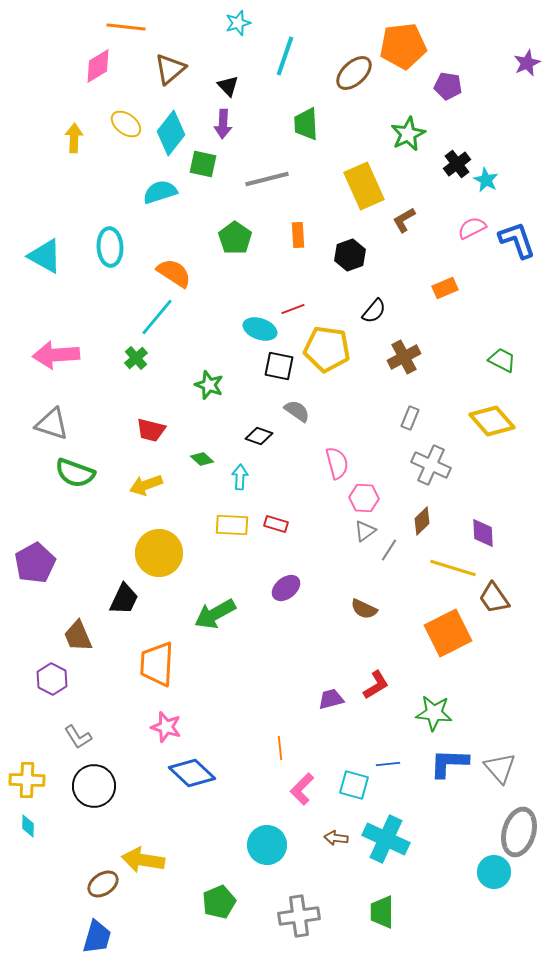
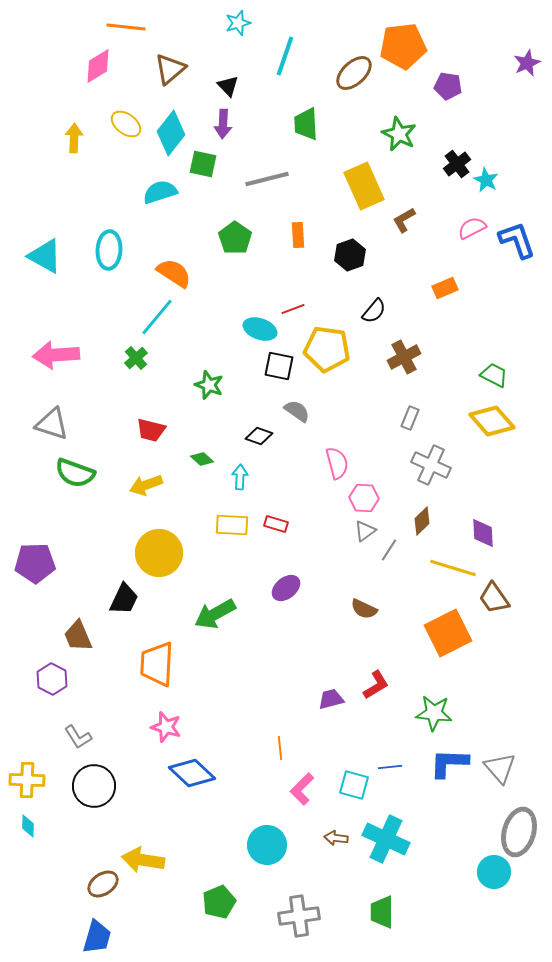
green star at (408, 134): moved 9 px left; rotated 20 degrees counterclockwise
cyan ellipse at (110, 247): moved 1 px left, 3 px down; rotated 6 degrees clockwise
green trapezoid at (502, 360): moved 8 px left, 15 px down
purple pentagon at (35, 563): rotated 27 degrees clockwise
blue line at (388, 764): moved 2 px right, 3 px down
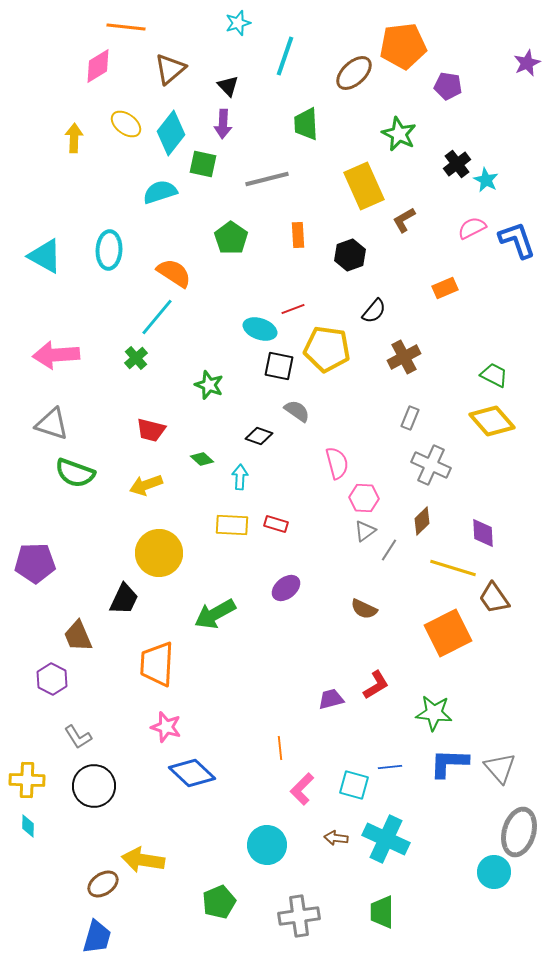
green pentagon at (235, 238): moved 4 px left
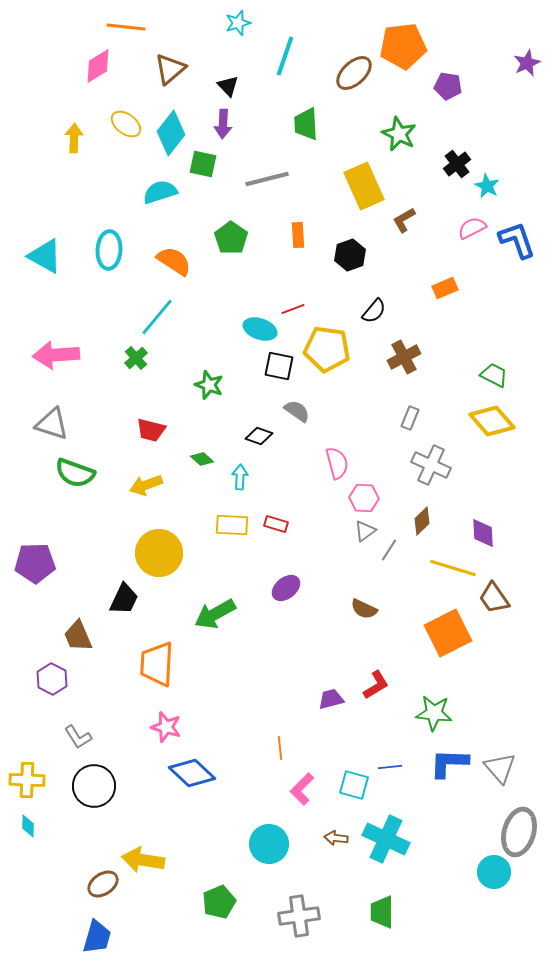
cyan star at (486, 180): moved 1 px right, 6 px down
orange semicircle at (174, 273): moved 12 px up
cyan circle at (267, 845): moved 2 px right, 1 px up
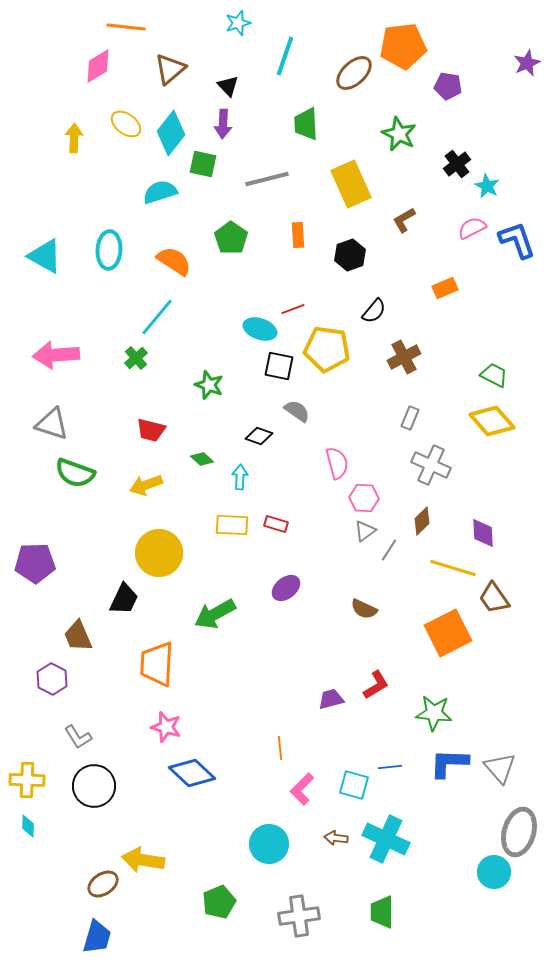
yellow rectangle at (364, 186): moved 13 px left, 2 px up
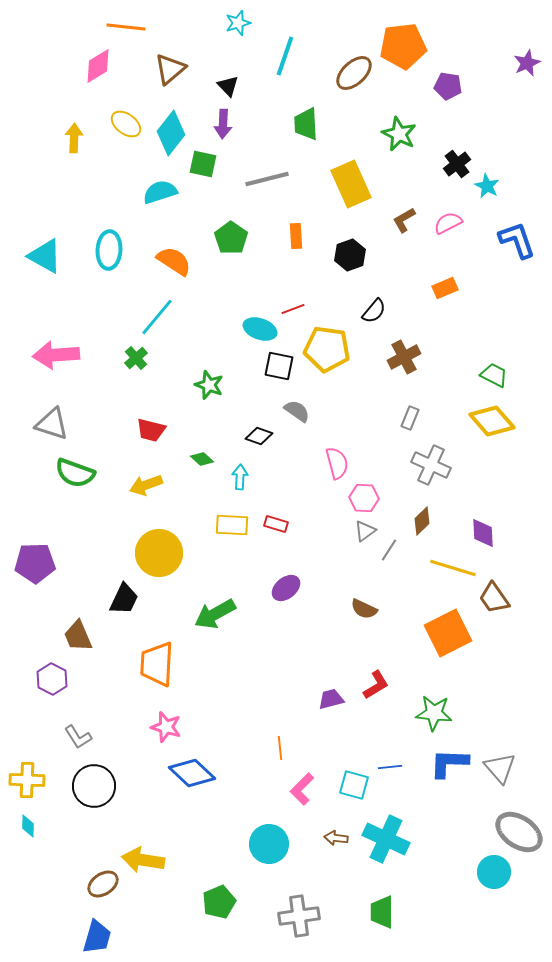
pink semicircle at (472, 228): moved 24 px left, 5 px up
orange rectangle at (298, 235): moved 2 px left, 1 px down
gray ellipse at (519, 832): rotated 72 degrees counterclockwise
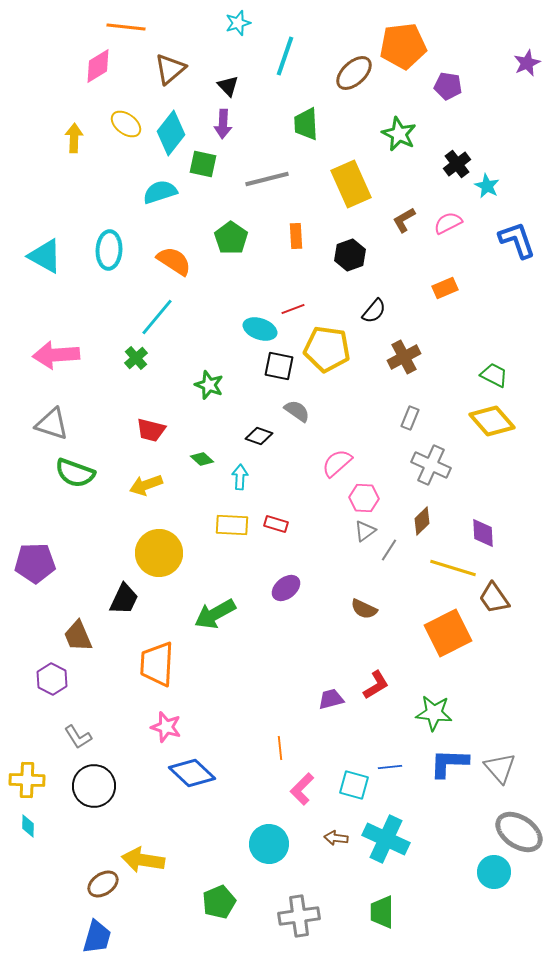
pink semicircle at (337, 463): rotated 116 degrees counterclockwise
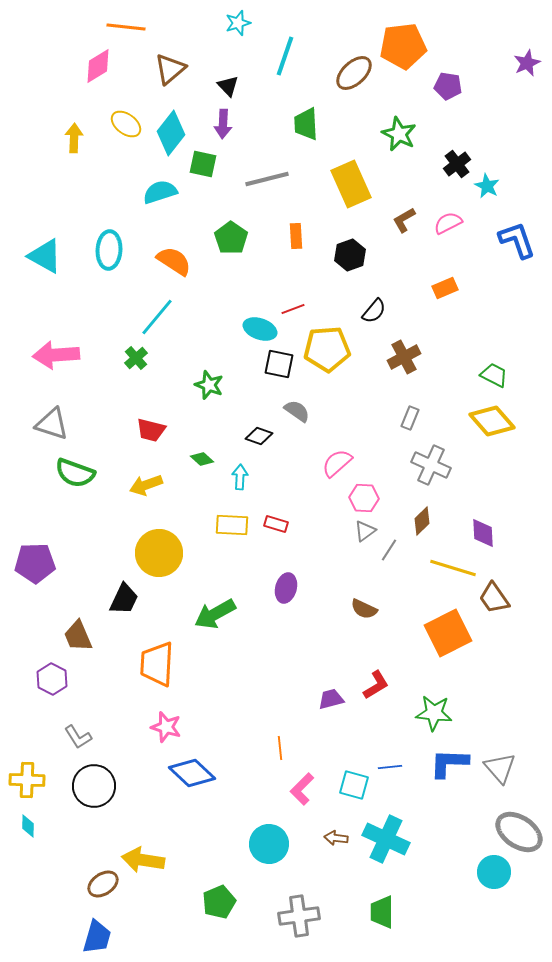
yellow pentagon at (327, 349): rotated 12 degrees counterclockwise
black square at (279, 366): moved 2 px up
purple ellipse at (286, 588): rotated 36 degrees counterclockwise
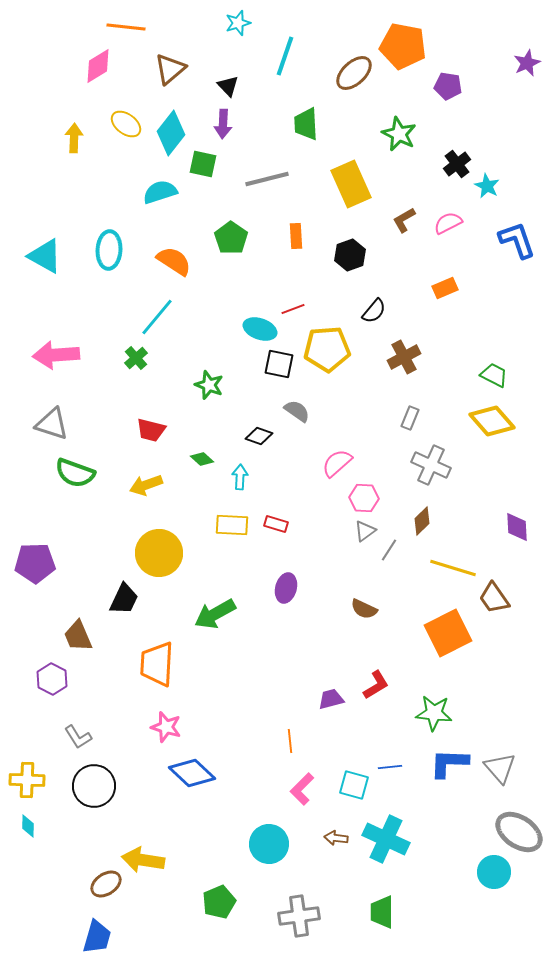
orange pentagon at (403, 46): rotated 18 degrees clockwise
purple diamond at (483, 533): moved 34 px right, 6 px up
orange line at (280, 748): moved 10 px right, 7 px up
brown ellipse at (103, 884): moved 3 px right
